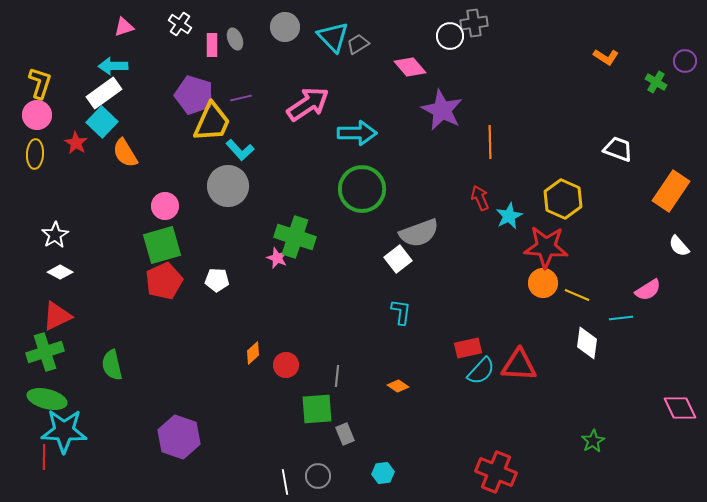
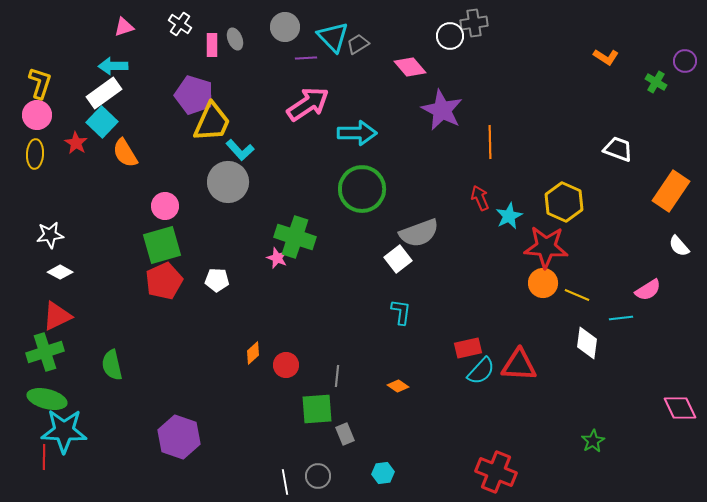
purple line at (241, 98): moved 65 px right, 40 px up; rotated 10 degrees clockwise
gray circle at (228, 186): moved 4 px up
yellow hexagon at (563, 199): moved 1 px right, 3 px down
white star at (55, 235): moved 5 px left; rotated 24 degrees clockwise
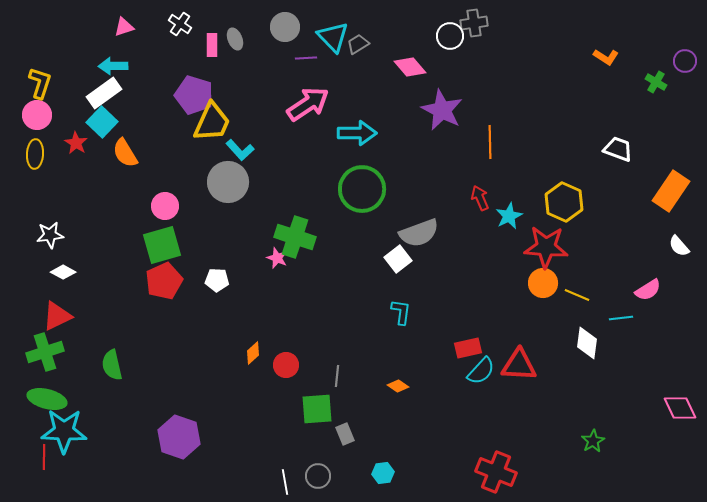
white diamond at (60, 272): moved 3 px right
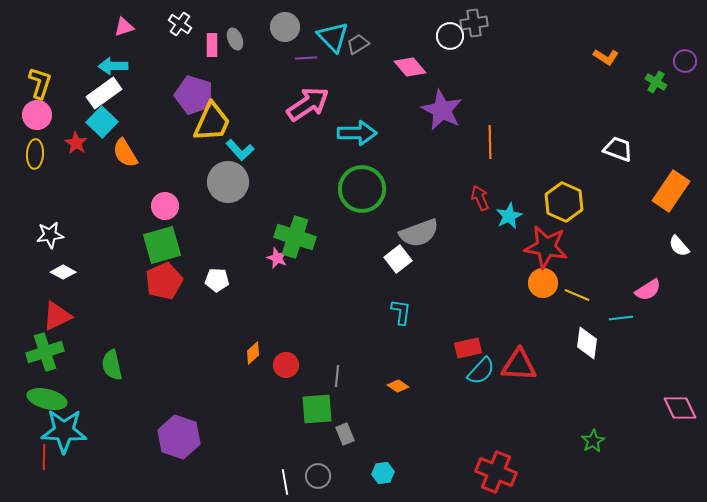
red star at (546, 247): rotated 6 degrees clockwise
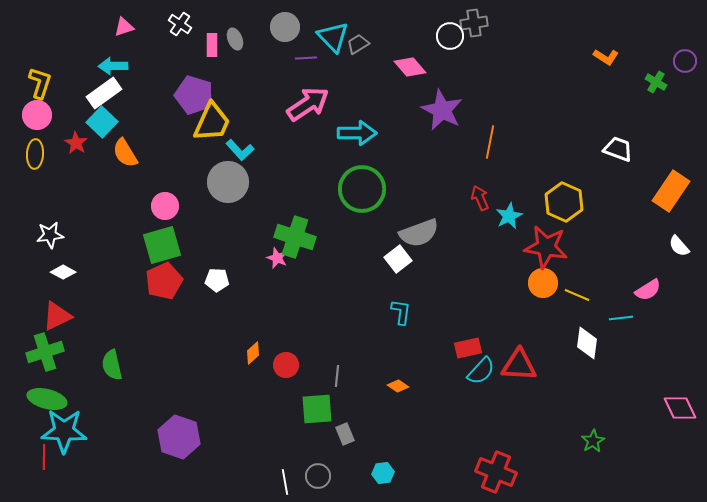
orange line at (490, 142): rotated 12 degrees clockwise
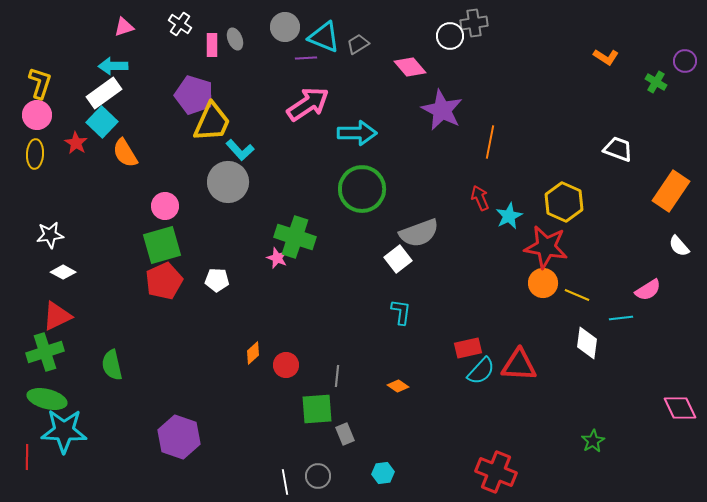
cyan triangle at (333, 37): moved 9 px left; rotated 24 degrees counterclockwise
red line at (44, 457): moved 17 px left
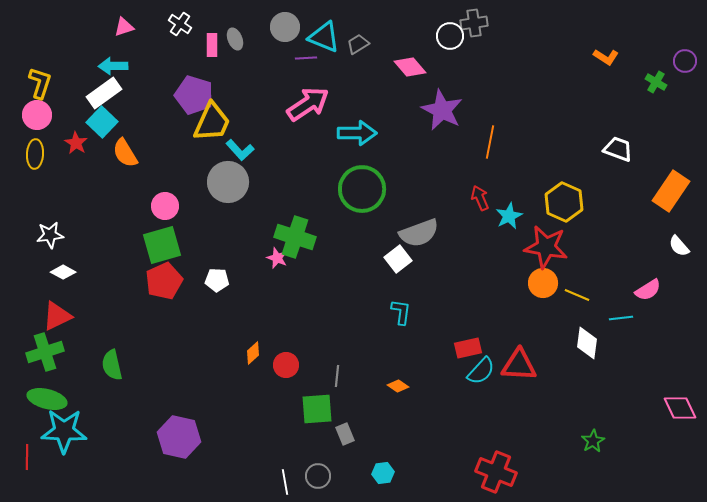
purple hexagon at (179, 437): rotated 6 degrees counterclockwise
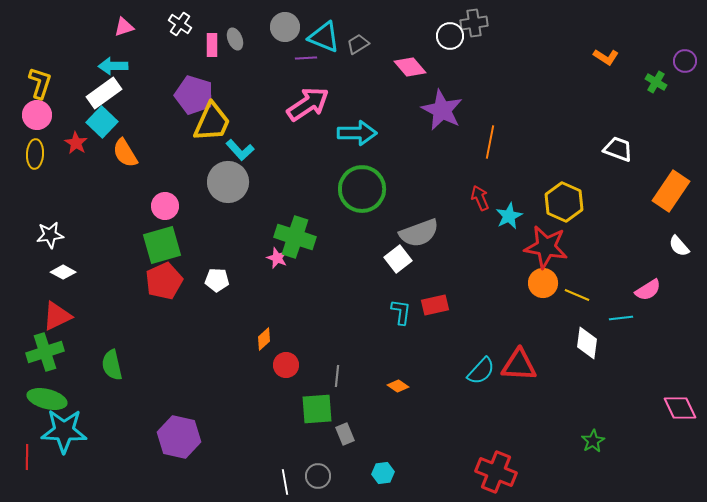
red rectangle at (468, 348): moved 33 px left, 43 px up
orange diamond at (253, 353): moved 11 px right, 14 px up
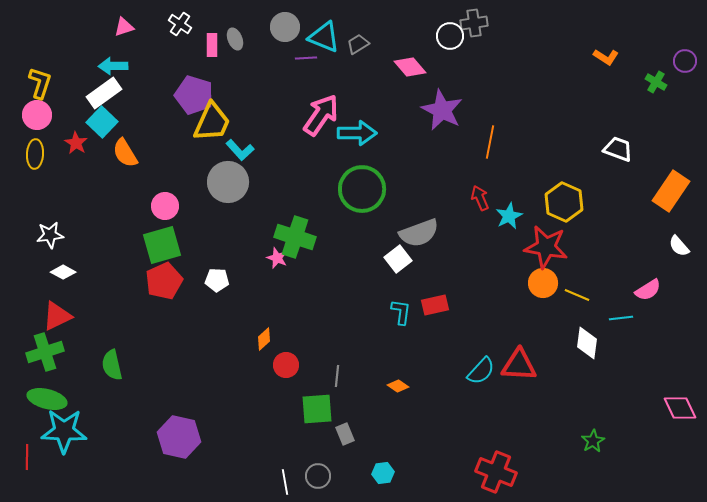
pink arrow at (308, 104): moved 13 px right, 11 px down; rotated 21 degrees counterclockwise
